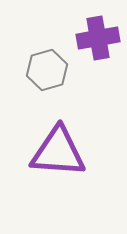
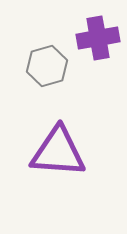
gray hexagon: moved 4 px up
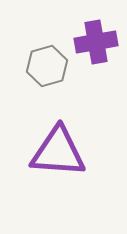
purple cross: moved 2 px left, 4 px down
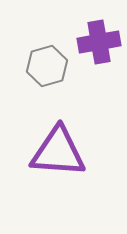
purple cross: moved 3 px right
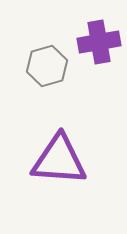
purple triangle: moved 1 px right, 8 px down
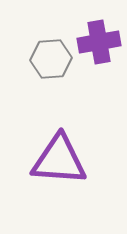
gray hexagon: moved 4 px right, 7 px up; rotated 12 degrees clockwise
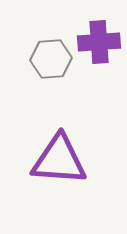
purple cross: rotated 6 degrees clockwise
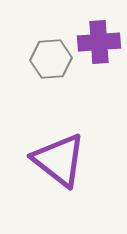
purple triangle: rotated 34 degrees clockwise
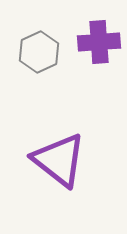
gray hexagon: moved 12 px left, 7 px up; rotated 21 degrees counterclockwise
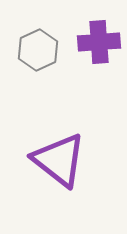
gray hexagon: moved 1 px left, 2 px up
